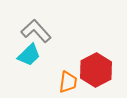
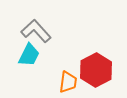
cyan trapezoid: rotated 20 degrees counterclockwise
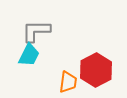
gray L-shape: rotated 48 degrees counterclockwise
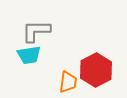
cyan trapezoid: rotated 55 degrees clockwise
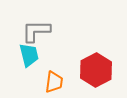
cyan trapezoid: rotated 95 degrees counterclockwise
orange trapezoid: moved 14 px left
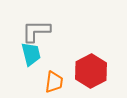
cyan trapezoid: moved 2 px right, 1 px up
red hexagon: moved 5 px left, 1 px down
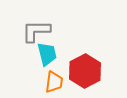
cyan trapezoid: moved 16 px right
red hexagon: moved 6 px left
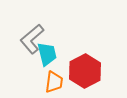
gray L-shape: moved 4 px left, 8 px down; rotated 40 degrees counterclockwise
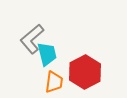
red hexagon: moved 1 px down
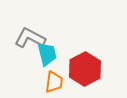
gray L-shape: moved 2 px left, 1 px up; rotated 68 degrees clockwise
red hexagon: moved 3 px up
